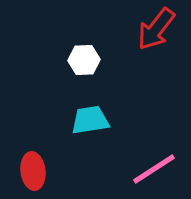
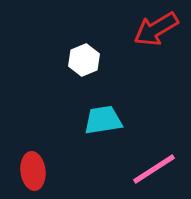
red arrow: rotated 21 degrees clockwise
white hexagon: rotated 20 degrees counterclockwise
cyan trapezoid: moved 13 px right
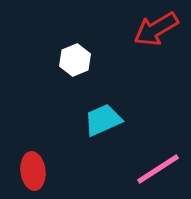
white hexagon: moved 9 px left
cyan trapezoid: rotated 15 degrees counterclockwise
pink line: moved 4 px right
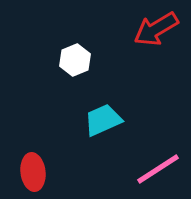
red ellipse: moved 1 px down
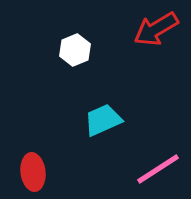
white hexagon: moved 10 px up
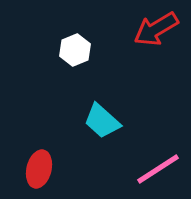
cyan trapezoid: moved 1 px left, 1 px down; rotated 114 degrees counterclockwise
red ellipse: moved 6 px right, 3 px up; rotated 21 degrees clockwise
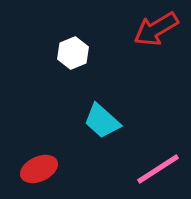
white hexagon: moved 2 px left, 3 px down
red ellipse: rotated 51 degrees clockwise
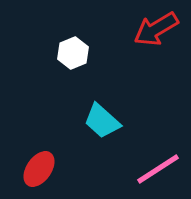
red ellipse: rotated 30 degrees counterclockwise
